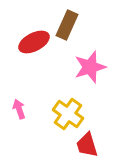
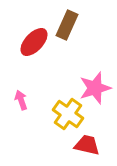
red ellipse: rotated 20 degrees counterclockwise
pink star: moved 5 px right, 21 px down
pink arrow: moved 2 px right, 9 px up
red trapezoid: rotated 120 degrees clockwise
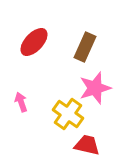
brown rectangle: moved 18 px right, 22 px down
pink arrow: moved 2 px down
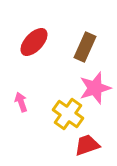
red trapezoid: rotated 32 degrees counterclockwise
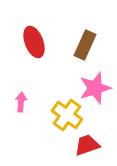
red ellipse: rotated 64 degrees counterclockwise
brown rectangle: moved 2 px up
pink arrow: rotated 24 degrees clockwise
yellow cross: moved 1 px left, 1 px down
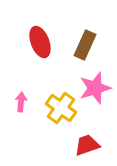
red ellipse: moved 6 px right
yellow cross: moved 6 px left, 7 px up
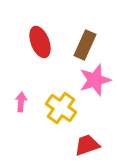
pink star: moved 8 px up
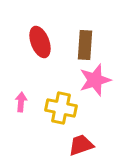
brown rectangle: rotated 20 degrees counterclockwise
yellow cross: rotated 24 degrees counterclockwise
red trapezoid: moved 6 px left
